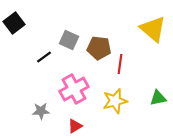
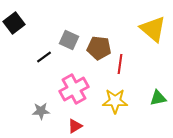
yellow star: rotated 15 degrees clockwise
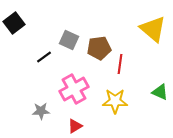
brown pentagon: rotated 15 degrees counterclockwise
green triangle: moved 2 px right, 6 px up; rotated 36 degrees clockwise
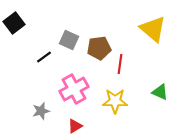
gray star: rotated 12 degrees counterclockwise
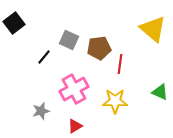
black line: rotated 14 degrees counterclockwise
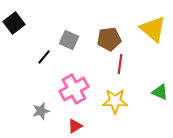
brown pentagon: moved 10 px right, 9 px up
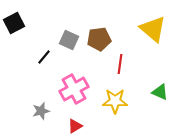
black square: rotated 10 degrees clockwise
brown pentagon: moved 10 px left
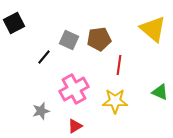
red line: moved 1 px left, 1 px down
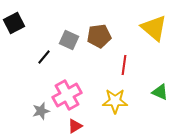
yellow triangle: moved 1 px right, 1 px up
brown pentagon: moved 3 px up
red line: moved 5 px right
pink cross: moved 7 px left, 6 px down
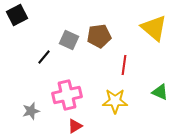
black square: moved 3 px right, 8 px up
pink cross: rotated 16 degrees clockwise
gray star: moved 10 px left
